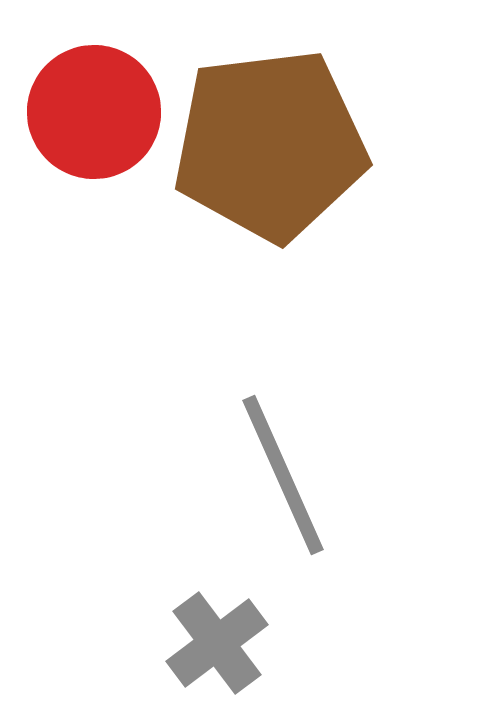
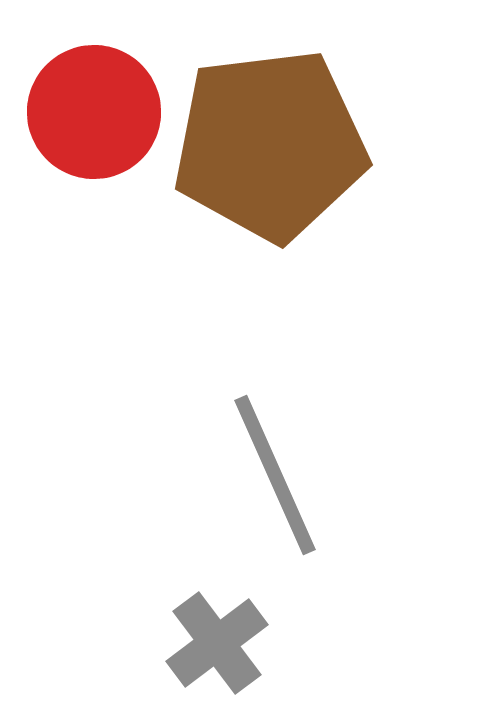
gray line: moved 8 px left
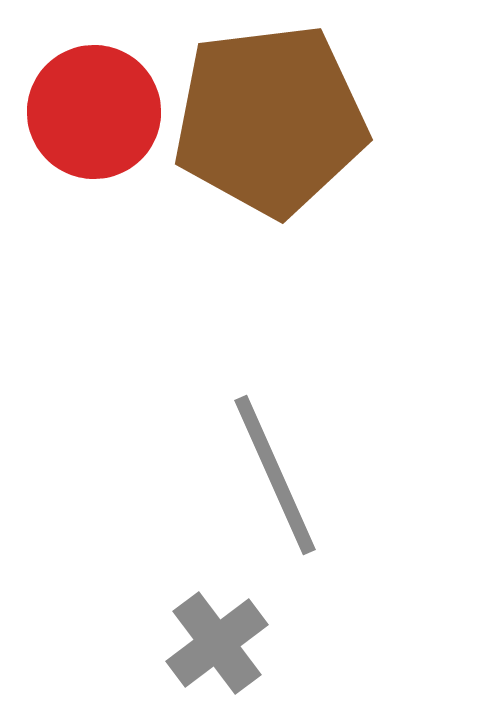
brown pentagon: moved 25 px up
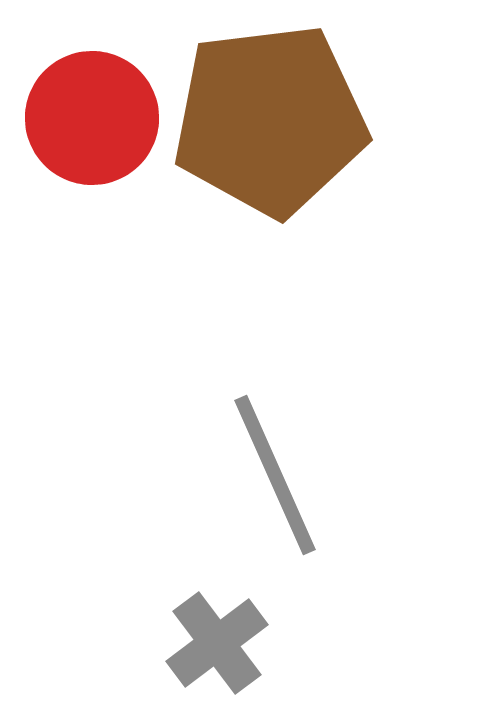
red circle: moved 2 px left, 6 px down
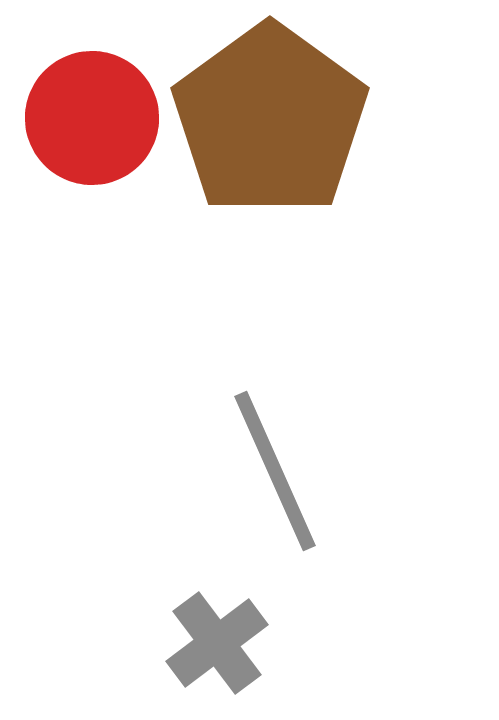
brown pentagon: rotated 29 degrees counterclockwise
gray line: moved 4 px up
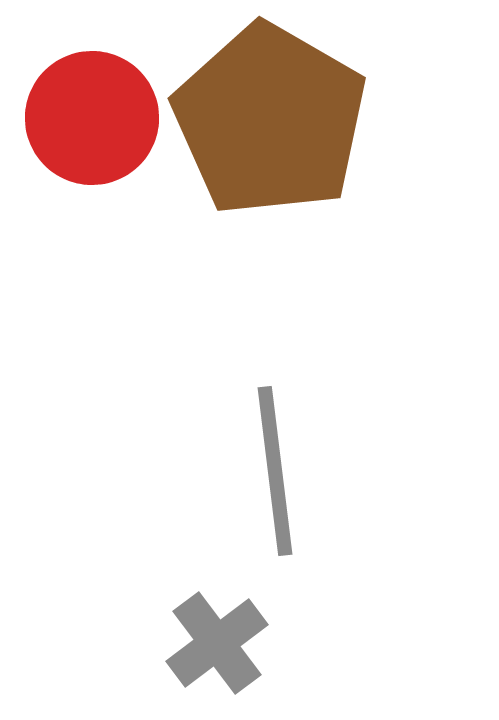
brown pentagon: rotated 6 degrees counterclockwise
gray line: rotated 17 degrees clockwise
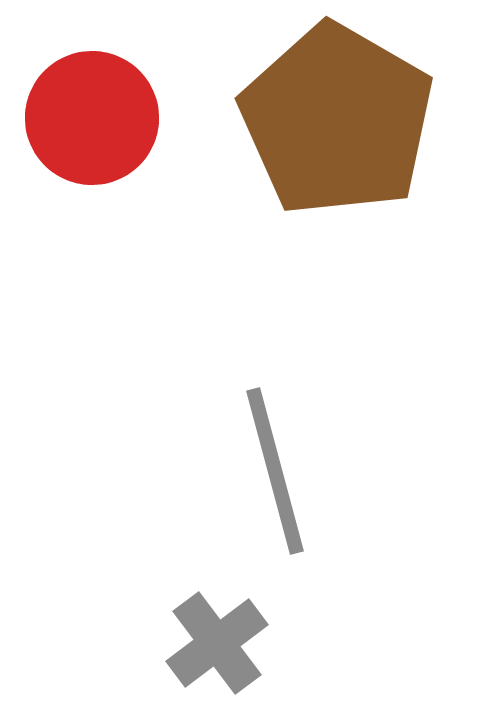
brown pentagon: moved 67 px right
gray line: rotated 8 degrees counterclockwise
